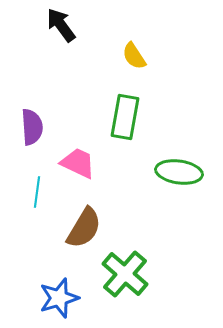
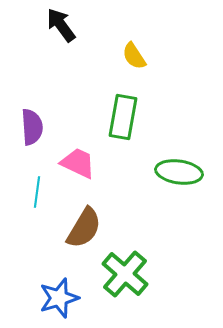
green rectangle: moved 2 px left
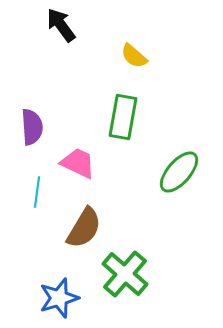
yellow semicircle: rotated 16 degrees counterclockwise
green ellipse: rotated 57 degrees counterclockwise
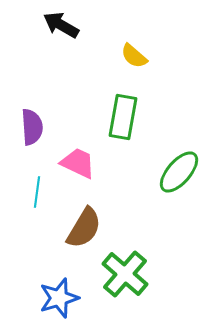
black arrow: rotated 24 degrees counterclockwise
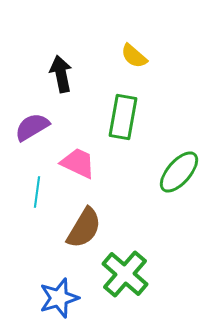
black arrow: moved 49 px down; rotated 48 degrees clockwise
purple semicircle: rotated 117 degrees counterclockwise
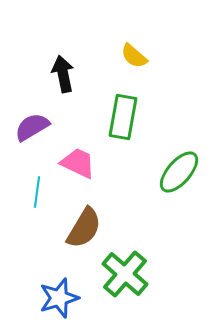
black arrow: moved 2 px right
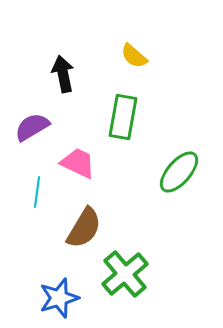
green cross: rotated 9 degrees clockwise
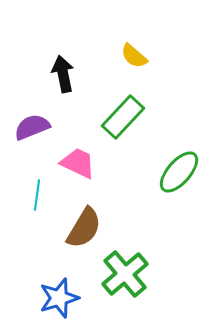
green rectangle: rotated 33 degrees clockwise
purple semicircle: rotated 9 degrees clockwise
cyan line: moved 3 px down
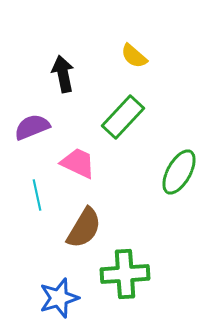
green ellipse: rotated 12 degrees counterclockwise
cyan line: rotated 20 degrees counterclockwise
green cross: rotated 36 degrees clockwise
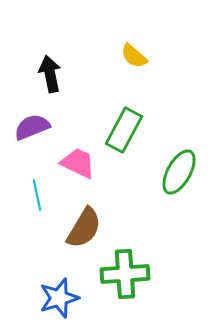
black arrow: moved 13 px left
green rectangle: moved 1 px right, 13 px down; rotated 15 degrees counterclockwise
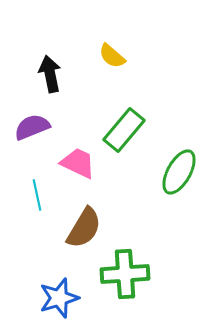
yellow semicircle: moved 22 px left
green rectangle: rotated 12 degrees clockwise
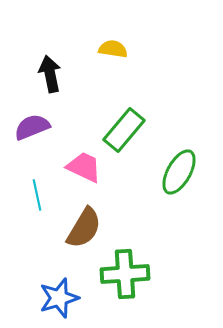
yellow semicircle: moved 1 px right, 7 px up; rotated 148 degrees clockwise
pink trapezoid: moved 6 px right, 4 px down
